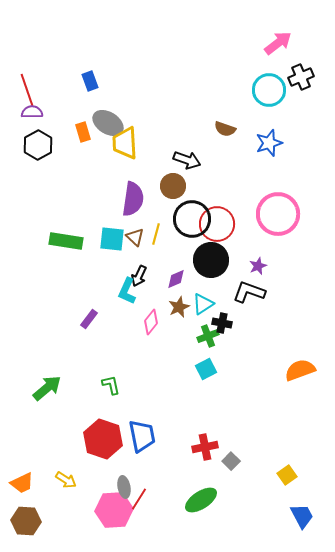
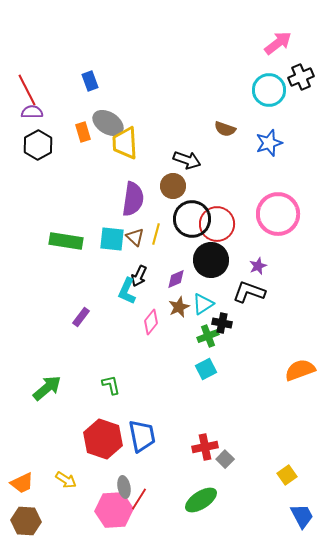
red line at (27, 90): rotated 8 degrees counterclockwise
purple rectangle at (89, 319): moved 8 px left, 2 px up
gray square at (231, 461): moved 6 px left, 2 px up
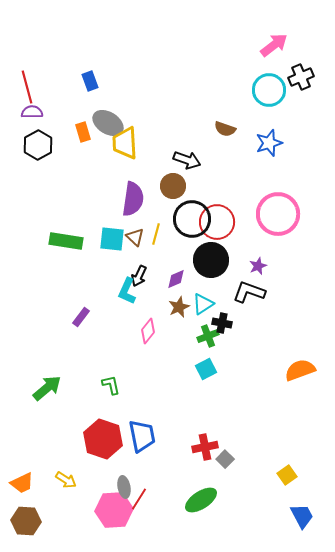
pink arrow at (278, 43): moved 4 px left, 2 px down
red line at (27, 90): moved 3 px up; rotated 12 degrees clockwise
red circle at (217, 224): moved 2 px up
pink diamond at (151, 322): moved 3 px left, 9 px down
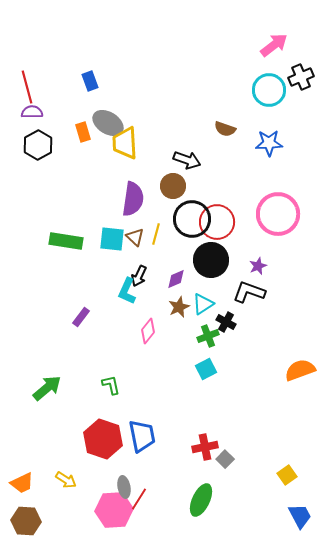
blue star at (269, 143): rotated 16 degrees clockwise
black cross at (222, 323): moved 4 px right, 1 px up; rotated 18 degrees clockwise
green ellipse at (201, 500): rotated 32 degrees counterclockwise
blue trapezoid at (302, 516): moved 2 px left
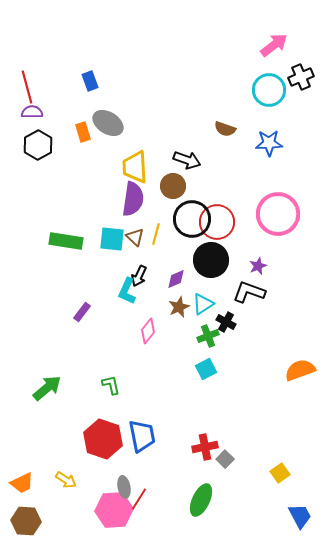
yellow trapezoid at (125, 143): moved 10 px right, 24 px down
purple rectangle at (81, 317): moved 1 px right, 5 px up
yellow square at (287, 475): moved 7 px left, 2 px up
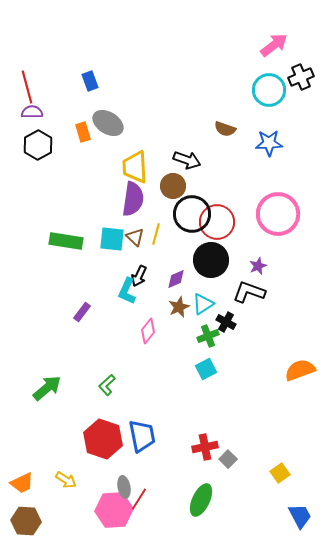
black circle at (192, 219): moved 5 px up
green L-shape at (111, 385): moved 4 px left; rotated 120 degrees counterclockwise
gray square at (225, 459): moved 3 px right
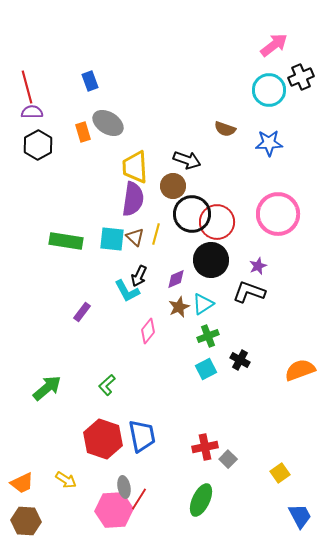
cyan L-shape at (127, 291): rotated 52 degrees counterclockwise
black cross at (226, 322): moved 14 px right, 38 px down
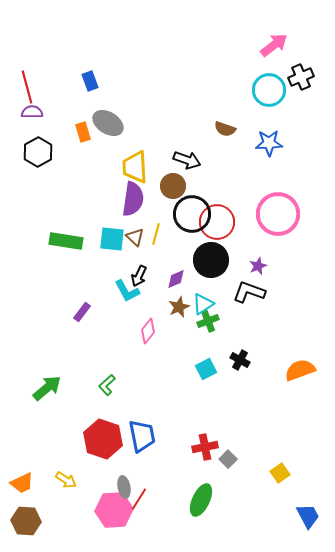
black hexagon at (38, 145): moved 7 px down
green cross at (208, 336): moved 15 px up
blue trapezoid at (300, 516): moved 8 px right
